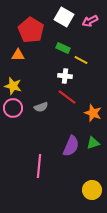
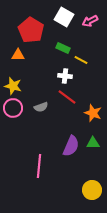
green triangle: rotated 16 degrees clockwise
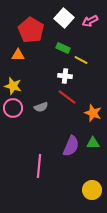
white square: moved 1 px down; rotated 12 degrees clockwise
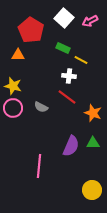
white cross: moved 4 px right
gray semicircle: rotated 48 degrees clockwise
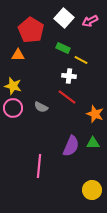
orange star: moved 2 px right, 1 px down
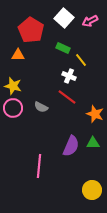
yellow line: rotated 24 degrees clockwise
white cross: rotated 16 degrees clockwise
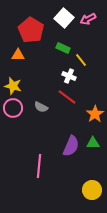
pink arrow: moved 2 px left, 2 px up
orange star: rotated 18 degrees clockwise
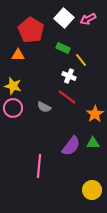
gray semicircle: moved 3 px right
purple semicircle: rotated 15 degrees clockwise
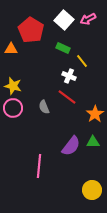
white square: moved 2 px down
orange triangle: moved 7 px left, 6 px up
yellow line: moved 1 px right, 1 px down
gray semicircle: rotated 40 degrees clockwise
green triangle: moved 1 px up
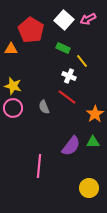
yellow circle: moved 3 px left, 2 px up
